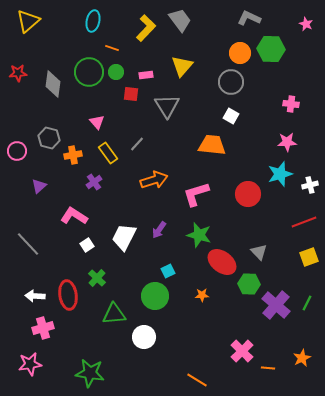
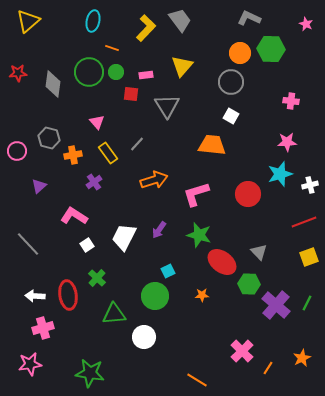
pink cross at (291, 104): moved 3 px up
orange line at (268, 368): rotated 64 degrees counterclockwise
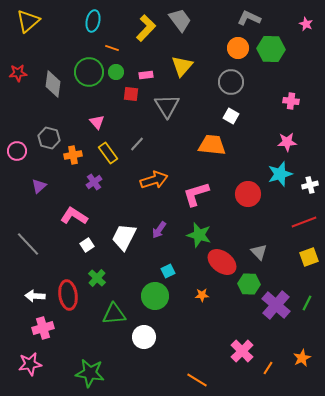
orange circle at (240, 53): moved 2 px left, 5 px up
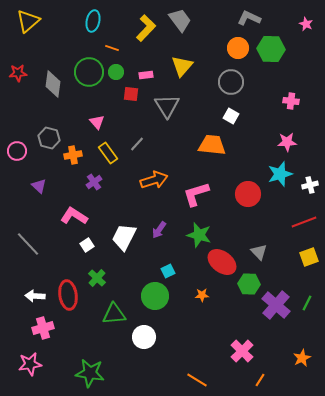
purple triangle at (39, 186): rotated 35 degrees counterclockwise
orange line at (268, 368): moved 8 px left, 12 px down
